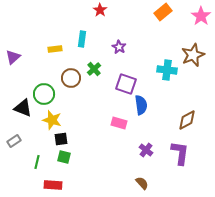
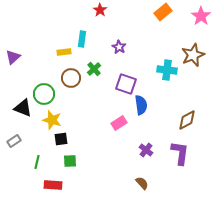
yellow rectangle: moved 9 px right, 3 px down
pink rectangle: rotated 49 degrees counterclockwise
green square: moved 6 px right, 4 px down; rotated 16 degrees counterclockwise
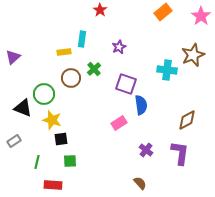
purple star: rotated 16 degrees clockwise
brown semicircle: moved 2 px left
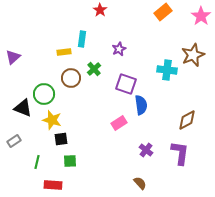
purple star: moved 2 px down
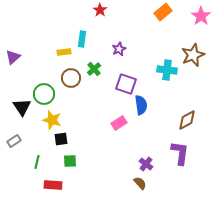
black triangle: moved 1 px left, 1 px up; rotated 36 degrees clockwise
purple cross: moved 14 px down
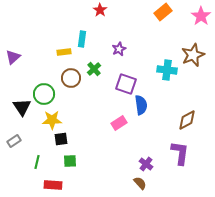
yellow star: rotated 18 degrees counterclockwise
